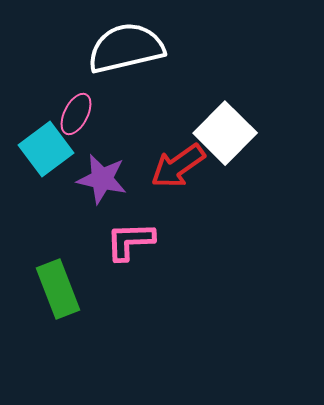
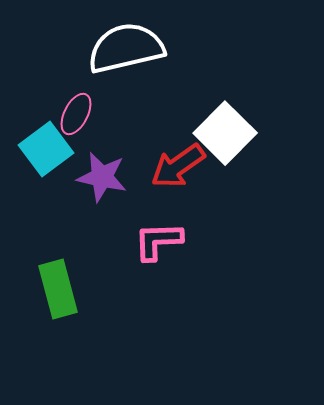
purple star: moved 2 px up
pink L-shape: moved 28 px right
green rectangle: rotated 6 degrees clockwise
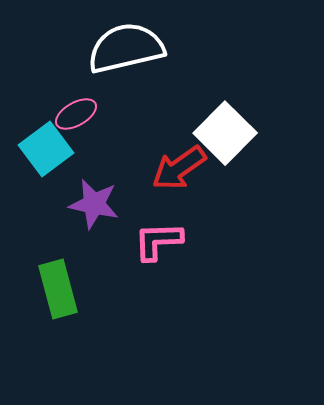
pink ellipse: rotated 33 degrees clockwise
red arrow: moved 1 px right, 2 px down
purple star: moved 8 px left, 27 px down
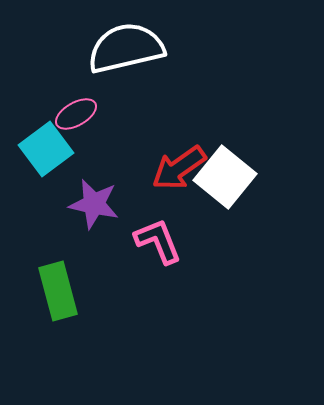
white square: moved 44 px down; rotated 6 degrees counterclockwise
pink L-shape: rotated 70 degrees clockwise
green rectangle: moved 2 px down
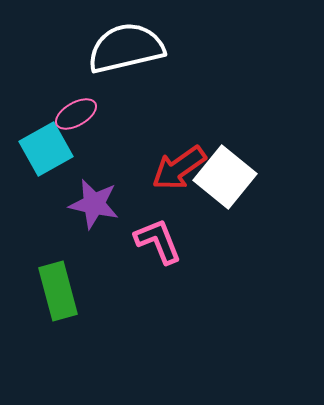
cyan square: rotated 8 degrees clockwise
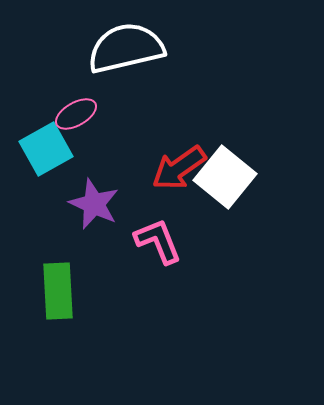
purple star: rotated 12 degrees clockwise
green rectangle: rotated 12 degrees clockwise
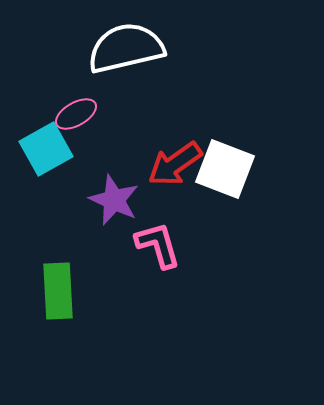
red arrow: moved 4 px left, 4 px up
white square: moved 8 px up; rotated 18 degrees counterclockwise
purple star: moved 20 px right, 4 px up
pink L-shape: moved 4 px down; rotated 6 degrees clockwise
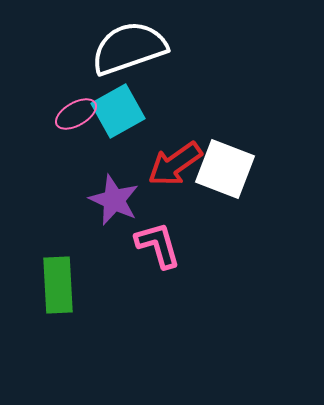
white semicircle: moved 3 px right; rotated 6 degrees counterclockwise
cyan square: moved 72 px right, 38 px up
green rectangle: moved 6 px up
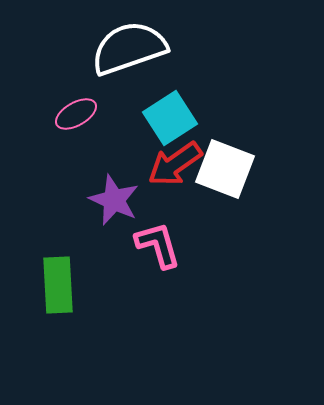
cyan square: moved 52 px right, 7 px down; rotated 4 degrees counterclockwise
